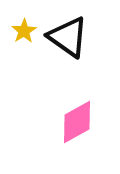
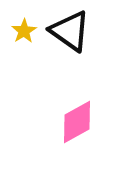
black triangle: moved 2 px right, 6 px up
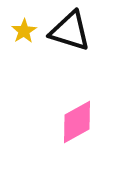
black triangle: rotated 18 degrees counterclockwise
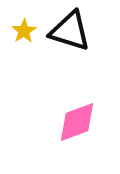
pink diamond: rotated 9 degrees clockwise
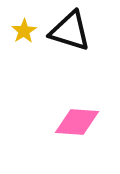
pink diamond: rotated 24 degrees clockwise
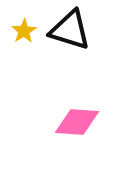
black triangle: moved 1 px up
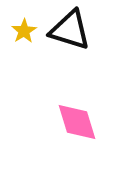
pink diamond: rotated 69 degrees clockwise
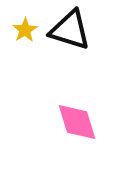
yellow star: moved 1 px right, 1 px up
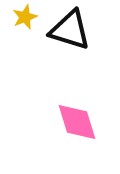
yellow star: moved 13 px up; rotated 10 degrees clockwise
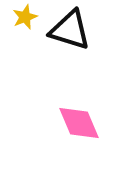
pink diamond: moved 2 px right, 1 px down; rotated 6 degrees counterclockwise
